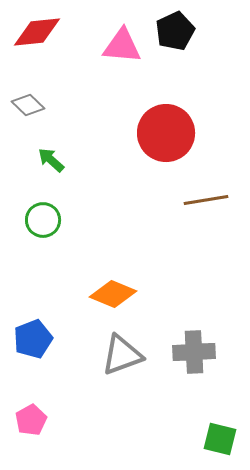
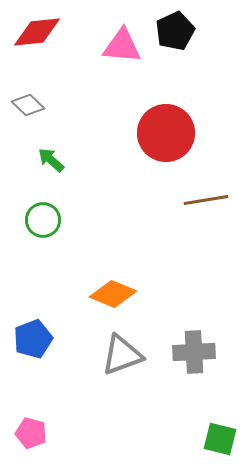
pink pentagon: moved 13 px down; rotated 28 degrees counterclockwise
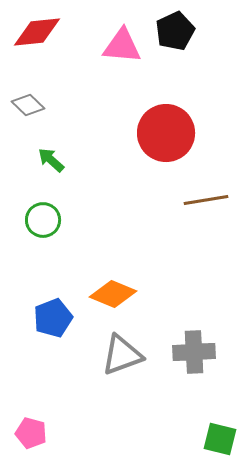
blue pentagon: moved 20 px right, 21 px up
